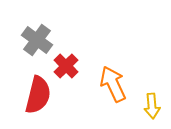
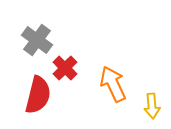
red cross: moved 1 px left, 2 px down
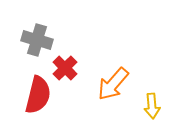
gray cross: rotated 20 degrees counterclockwise
orange arrow: rotated 114 degrees counterclockwise
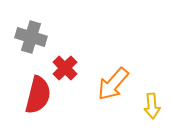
gray cross: moved 6 px left, 3 px up
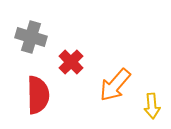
red cross: moved 6 px right, 6 px up
orange arrow: moved 2 px right, 1 px down
red semicircle: rotated 15 degrees counterclockwise
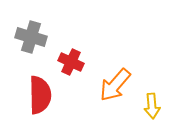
red cross: rotated 20 degrees counterclockwise
red semicircle: moved 2 px right
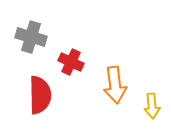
orange arrow: rotated 48 degrees counterclockwise
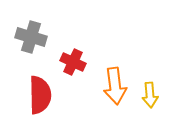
red cross: moved 2 px right
orange arrow: moved 1 px down
yellow arrow: moved 2 px left, 11 px up
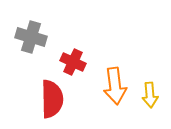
red semicircle: moved 12 px right, 4 px down
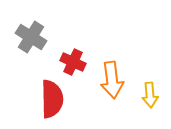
gray cross: rotated 16 degrees clockwise
orange arrow: moved 3 px left, 6 px up
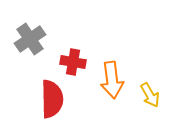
gray cross: moved 1 px left, 2 px down; rotated 24 degrees clockwise
red cross: rotated 15 degrees counterclockwise
yellow arrow: rotated 25 degrees counterclockwise
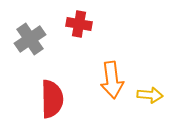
red cross: moved 6 px right, 38 px up
yellow arrow: rotated 55 degrees counterclockwise
